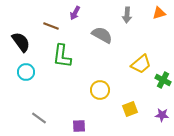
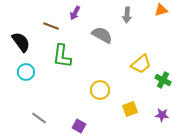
orange triangle: moved 2 px right, 3 px up
purple square: rotated 32 degrees clockwise
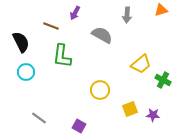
black semicircle: rotated 10 degrees clockwise
purple star: moved 9 px left
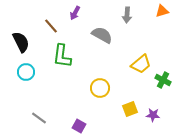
orange triangle: moved 1 px right, 1 px down
brown line: rotated 28 degrees clockwise
yellow circle: moved 2 px up
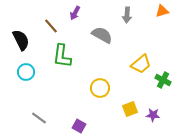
black semicircle: moved 2 px up
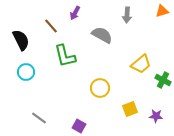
green L-shape: moved 3 px right; rotated 20 degrees counterclockwise
purple star: moved 3 px right, 1 px down
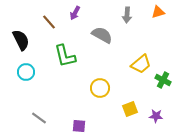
orange triangle: moved 4 px left, 1 px down
brown line: moved 2 px left, 4 px up
purple square: rotated 24 degrees counterclockwise
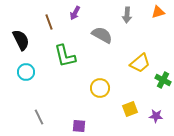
brown line: rotated 21 degrees clockwise
yellow trapezoid: moved 1 px left, 1 px up
gray line: moved 1 px up; rotated 28 degrees clockwise
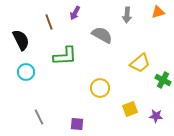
green L-shape: rotated 80 degrees counterclockwise
purple square: moved 2 px left, 2 px up
